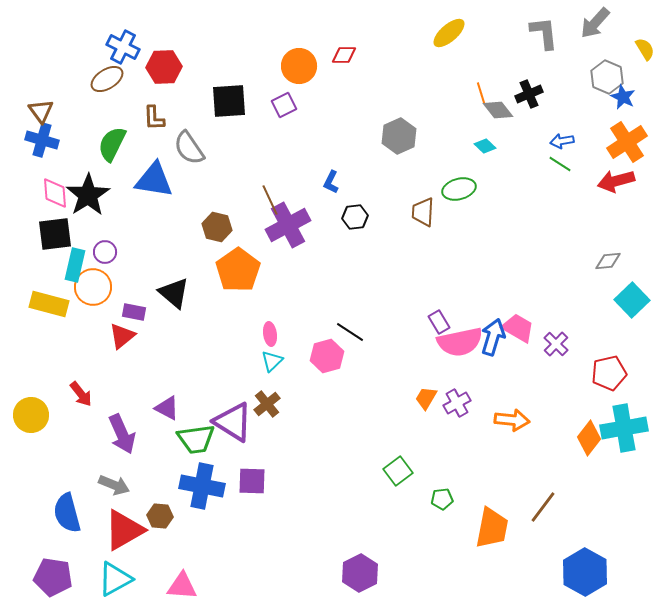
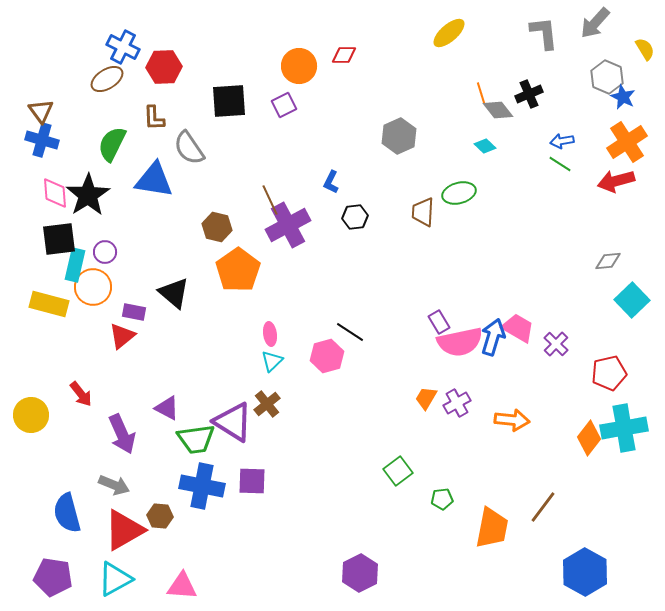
green ellipse at (459, 189): moved 4 px down
black square at (55, 234): moved 4 px right, 5 px down
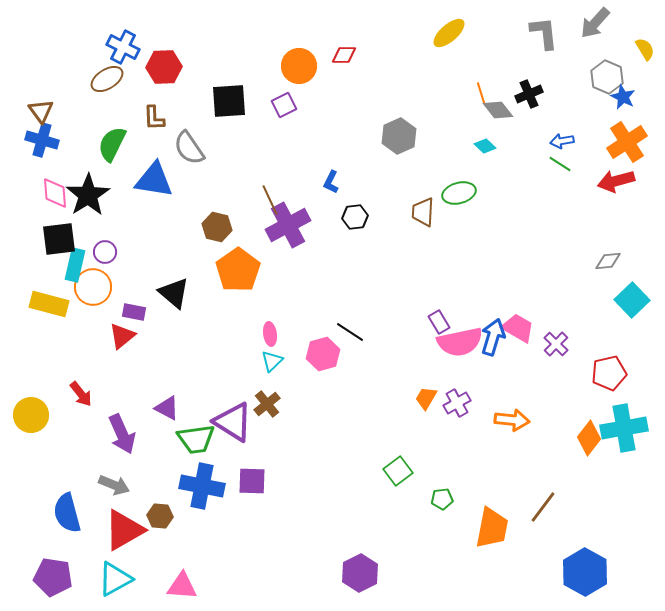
pink hexagon at (327, 356): moved 4 px left, 2 px up
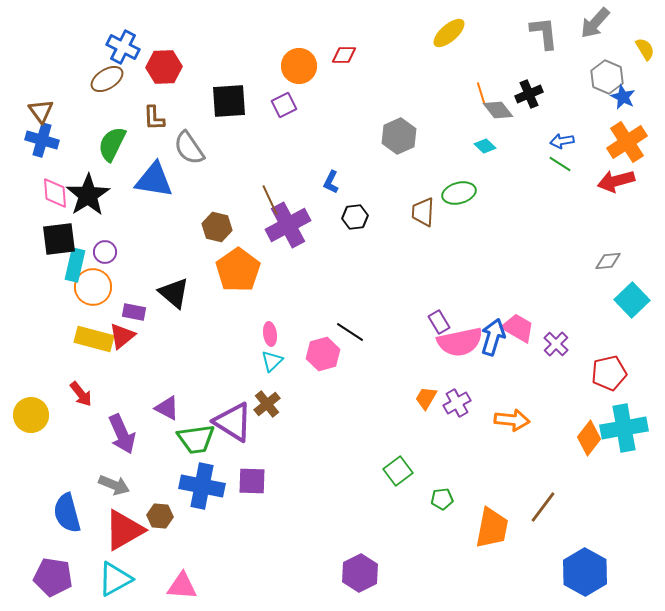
yellow rectangle at (49, 304): moved 45 px right, 35 px down
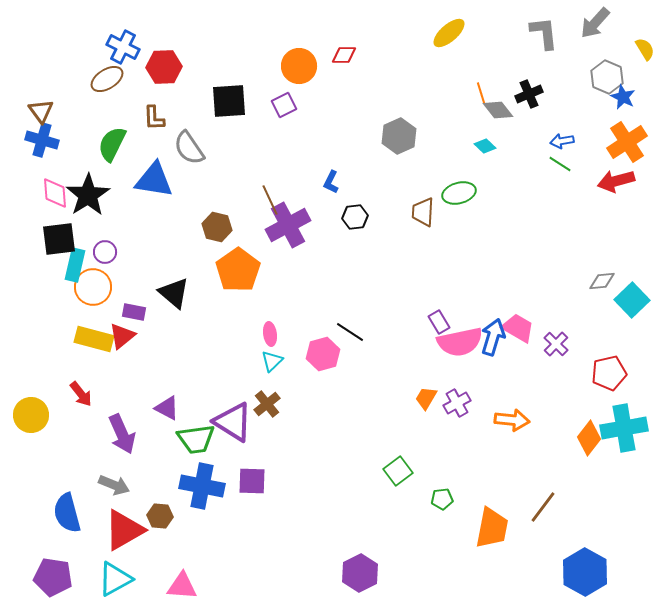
gray diamond at (608, 261): moved 6 px left, 20 px down
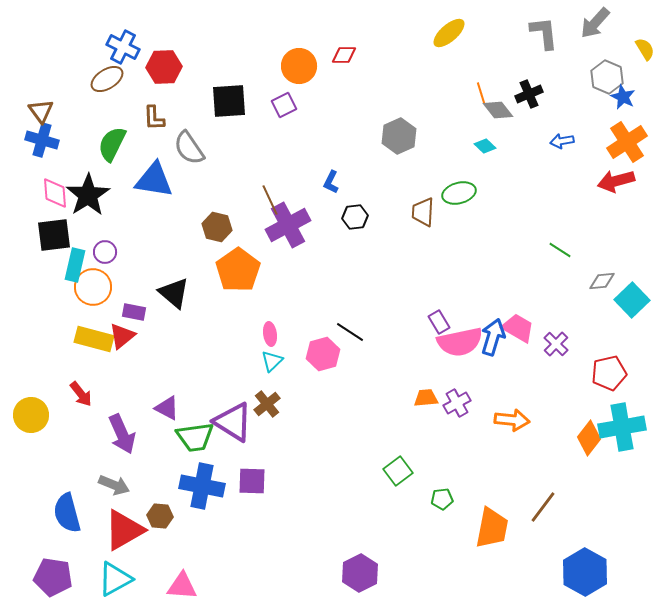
green line at (560, 164): moved 86 px down
black square at (59, 239): moved 5 px left, 4 px up
orange trapezoid at (426, 398): rotated 55 degrees clockwise
cyan cross at (624, 428): moved 2 px left, 1 px up
green trapezoid at (196, 439): moved 1 px left, 2 px up
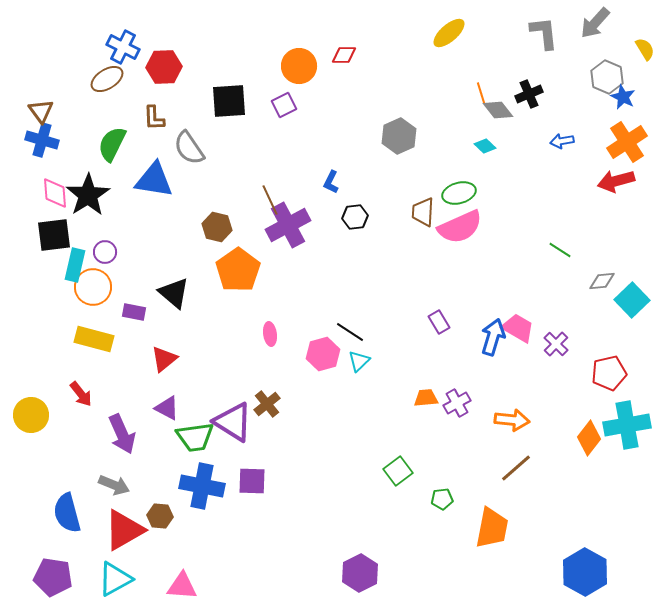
red triangle at (122, 336): moved 42 px right, 23 px down
pink semicircle at (460, 342): moved 115 px up; rotated 12 degrees counterclockwise
cyan triangle at (272, 361): moved 87 px right
cyan cross at (622, 427): moved 5 px right, 2 px up
brown line at (543, 507): moved 27 px left, 39 px up; rotated 12 degrees clockwise
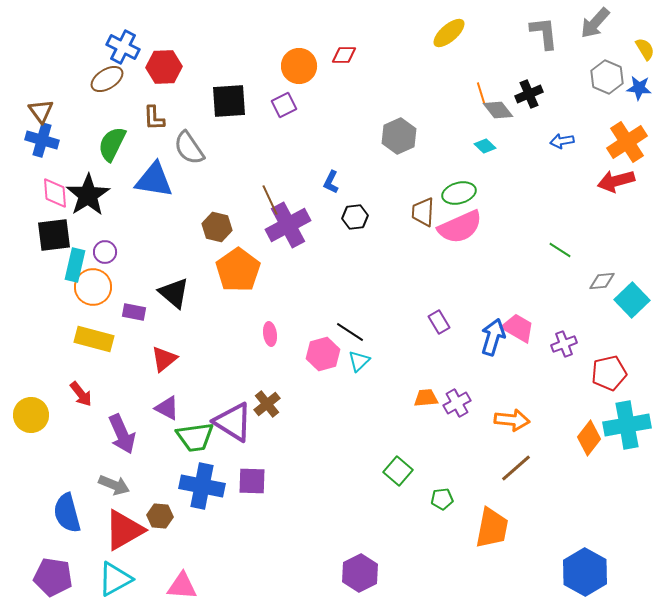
blue star at (623, 97): moved 16 px right, 9 px up; rotated 20 degrees counterclockwise
purple cross at (556, 344): moved 8 px right; rotated 25 degrees clockwise
green square at (398, 471): rotated 12 degrees counterclockwise
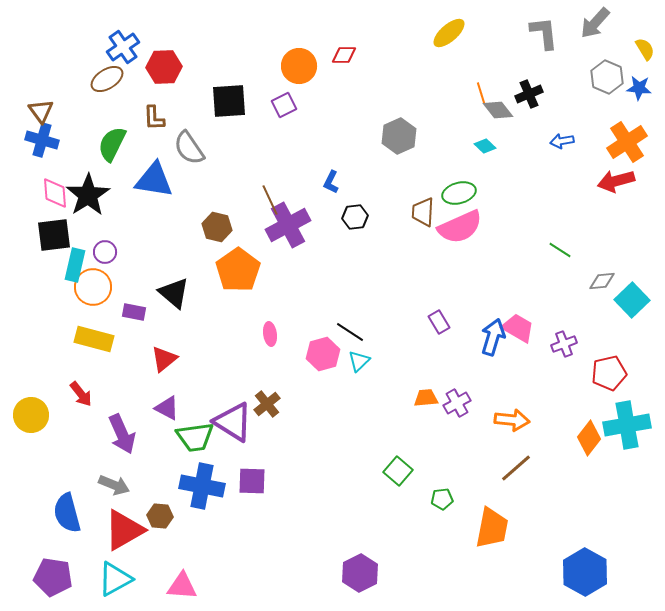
blue cross at (123, 47): rotated 28 degrees clockwise
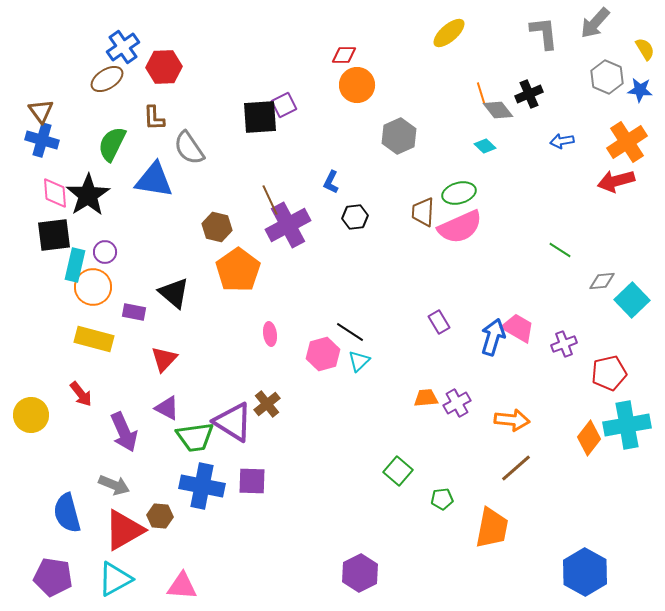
orange circle at (299, 66): moved 58 px right, 19 px down
blue star at (639, 88): moved 1 px right, 2 px down
black square at (229, 101): moved 31 px right, 16 px down
red triangle at (164, 359): rotated 8 degrees counterclockwise
purple arrow at (122, 434): moved 2 px right, 2 px up
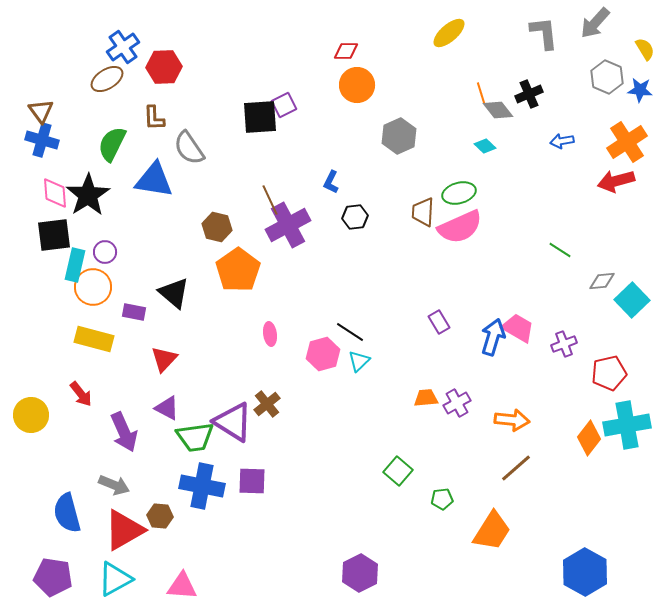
red diamond at (344, 55): moved 2 px right, 4 px up
orange trapezoid at (492, 528): moved 3 px down; rotated 21 degrees clockwise
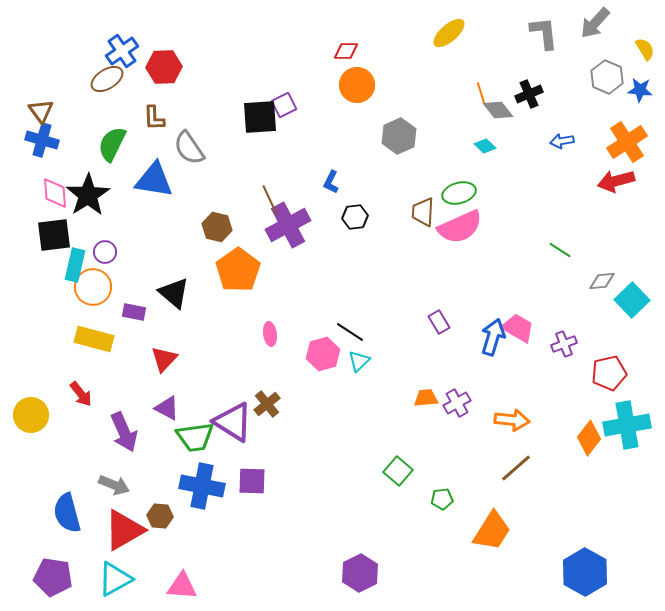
blue cross at (123, 47): moved 1 px left, 4 px down
